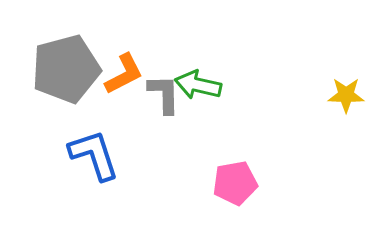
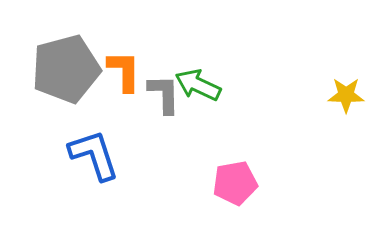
orange L-shape: moved 3 px up; rotated 63 degrees counterclockwise
green arrow: rotated 12 degrees clockwise
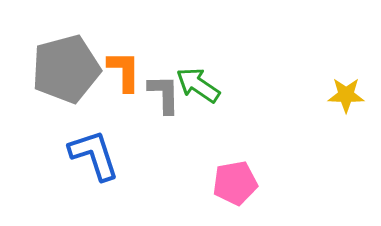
green arrow: rotated 9 degrees clockwise
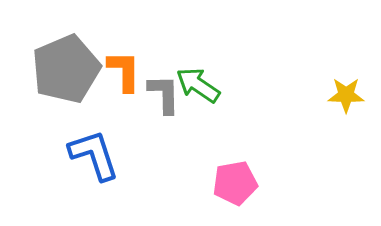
gray pentagon: rotated 8 degrees counterclockwise
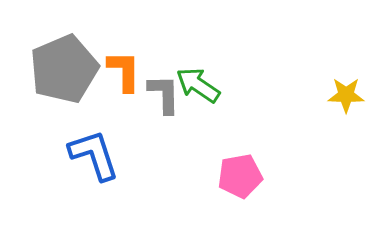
gray pentagon: moved 2 px left
pink pentagon: moved 5 px right, 7 px up
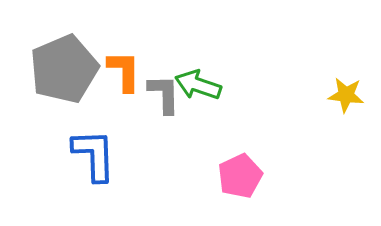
green arrow: rotated 15 degrees counterclockwise
yellow star: rotated 6 degrees clockwise
blue L-shape: rotated 16 degrees clockwise
pink pentagon: rotated 15 degrees counterclockwise
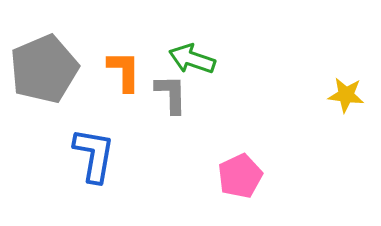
gray pentagon: moved 20 px left
green arrow: moved 6 px left, 26 px up
gray L-shape: moved 7 px right
blue L-shape: rotated 12 degrees clockwise
